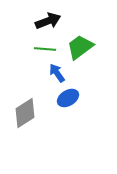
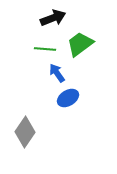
black arrow: moved 5 px right, 3 px up
green trapezoid: moved 3 px up
gray diamond: moved 19 px down; rotated 24 degrees counterclockwise
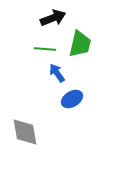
green trapezoid: rotated 140 degrees clockwise
blue ellipse: moved 4 px right, 1 px down
gray diamond: rotated 44 degrees counterclockwise
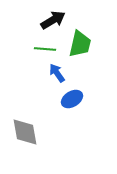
black arrow: moved 2 px down; rotated 10 degrees counterclockwise
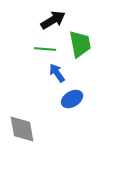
green trapezoid: rotated 24 degrees counterclockwise
gray diamond: moved 3 px left, 3 px up
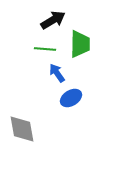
green trapezoid: rotated 12 degrees clockwise
blue ellipse: moved 1 px left, 1 px up
